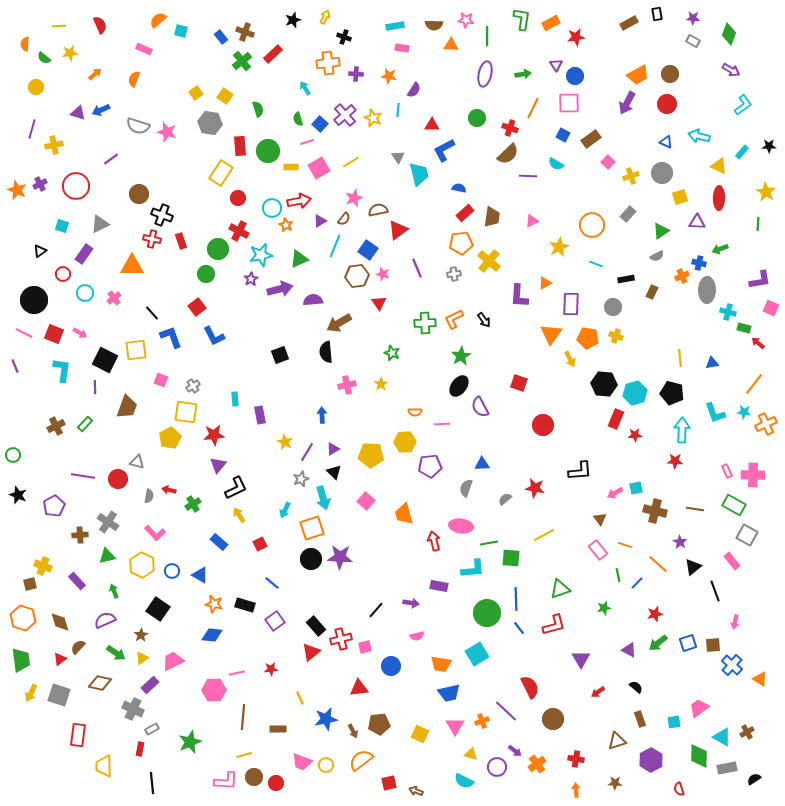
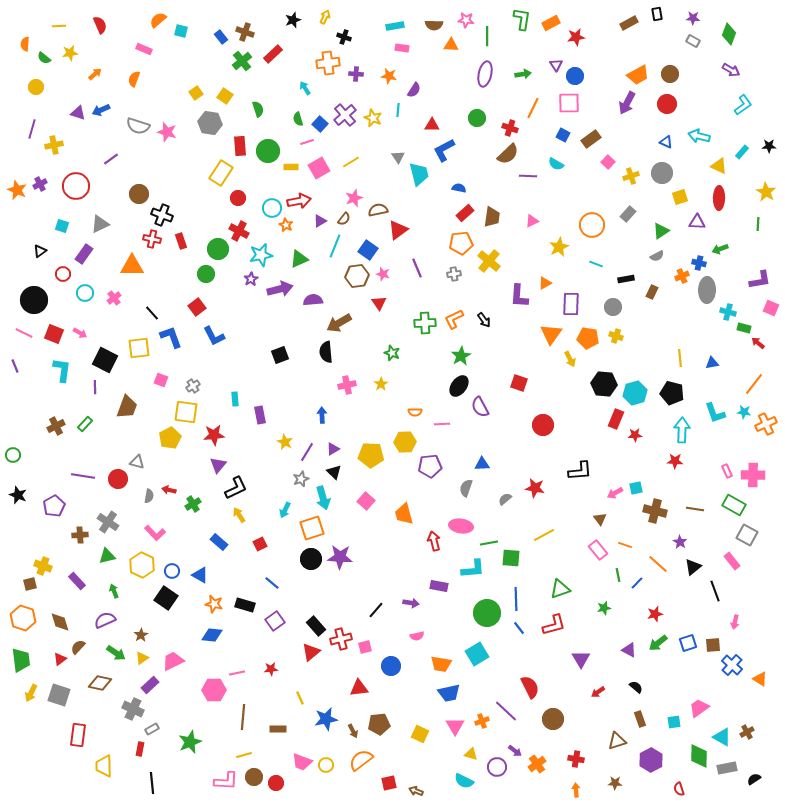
yellow square at (136, 350): moved 3 px right, 2 px up
black square at (158, 609): moved 8 px right, 11 px up
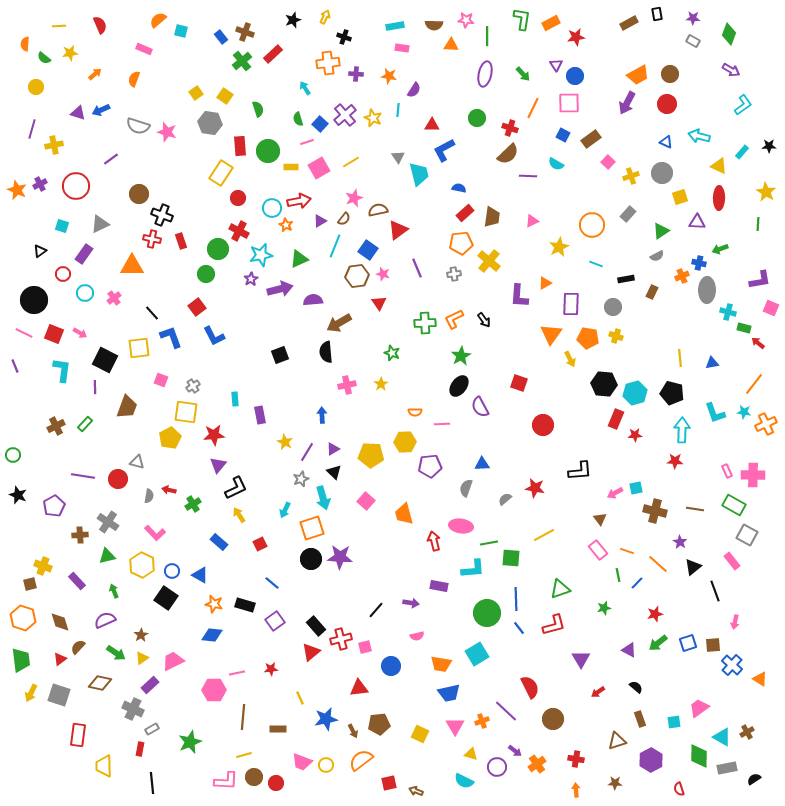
green arrow at (523, 74): rotated 56 degrees clockwise
orange line at (625, 545): moved 2 px right, 6 px down
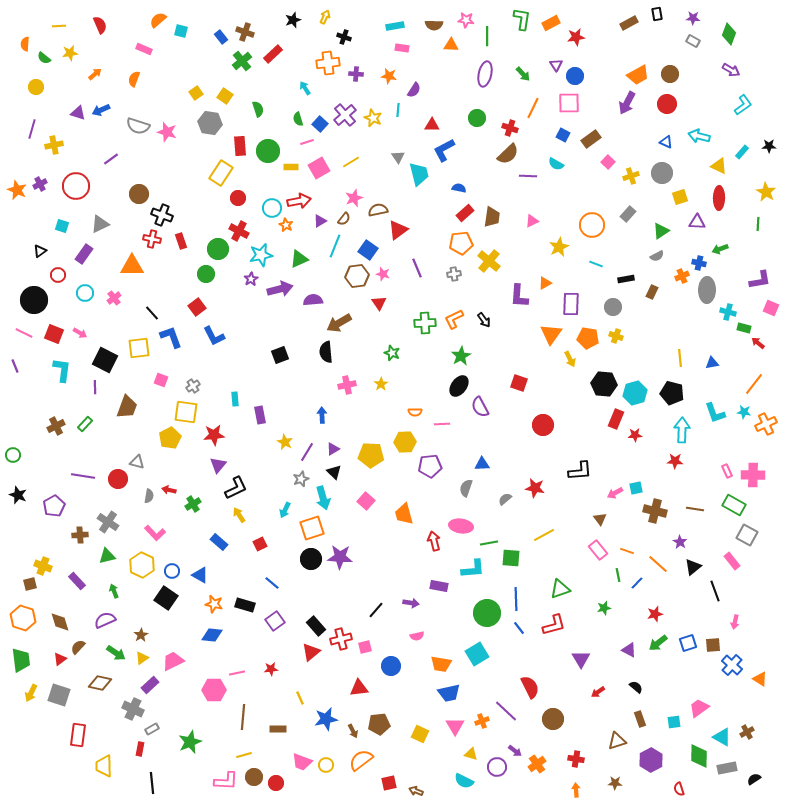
red circle at (63, 274): moved 5 px left, 1 px down
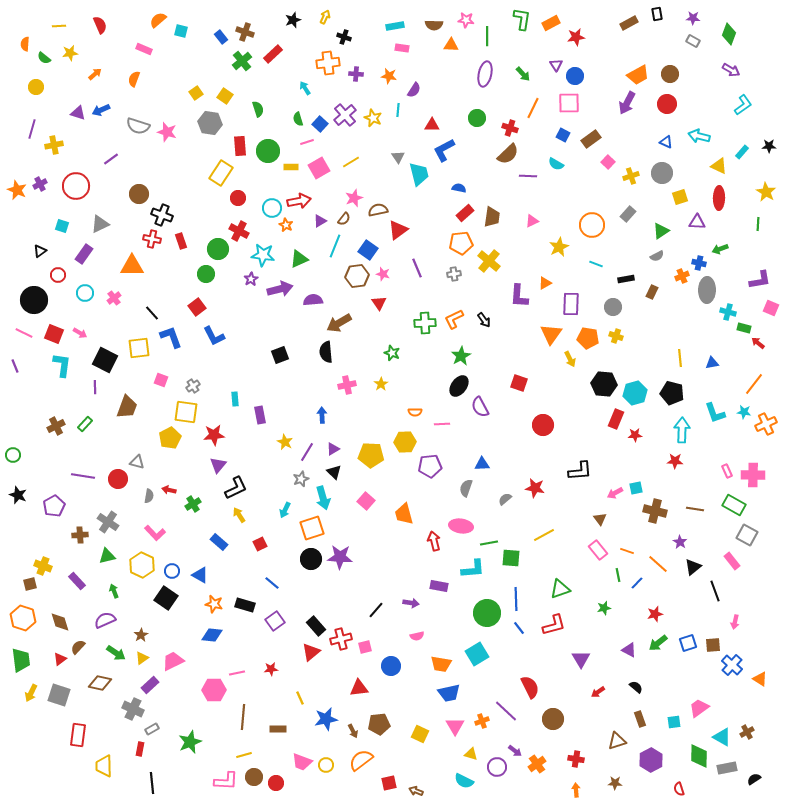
cyan star at (261, 255): moved 2 px right; rotated 20 degrees clockwise
cyan L-shape at (62, 370): moved 5 px up
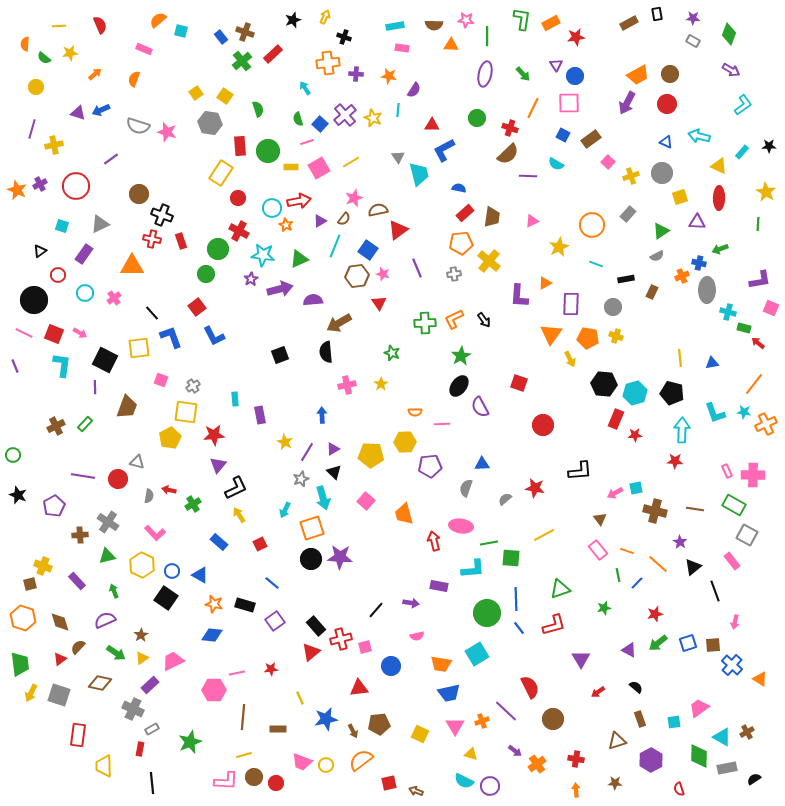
green trapezoid at (21, 660): moved 1 px left, 4 px down
purple circle at (497, 767): moved 7 px left, 19 px down
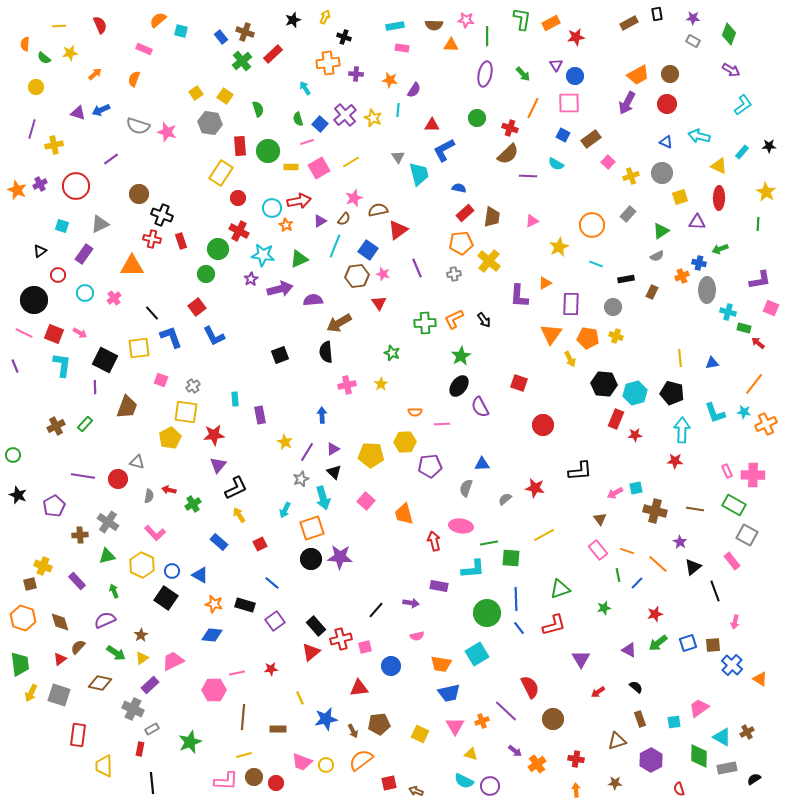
orange star at (389, 76): moved 1 px right, 4 px down
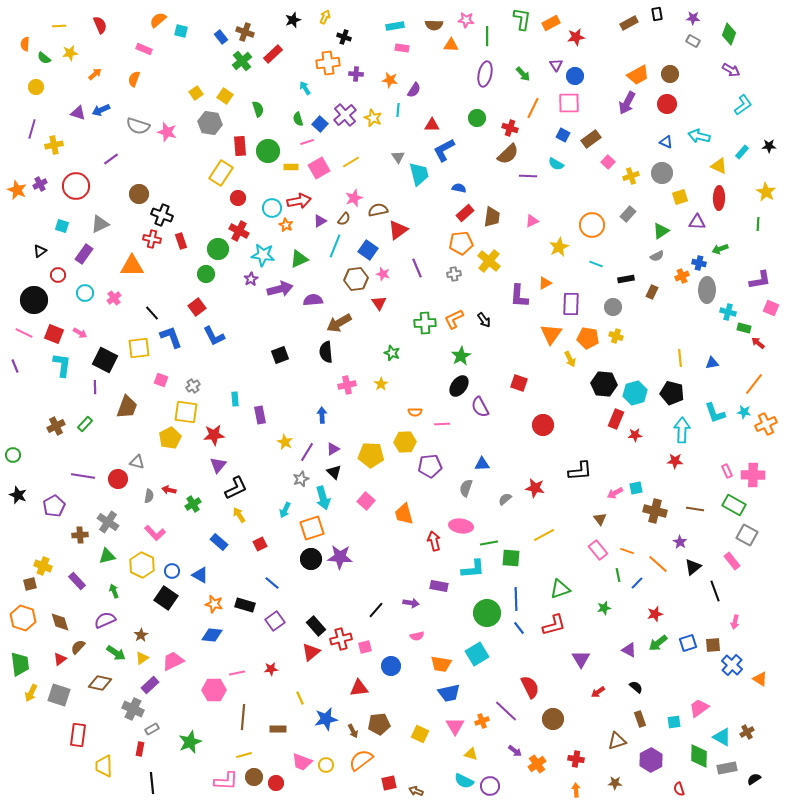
brown hexagon at (357, 276): moved 1 px left, 3 px down
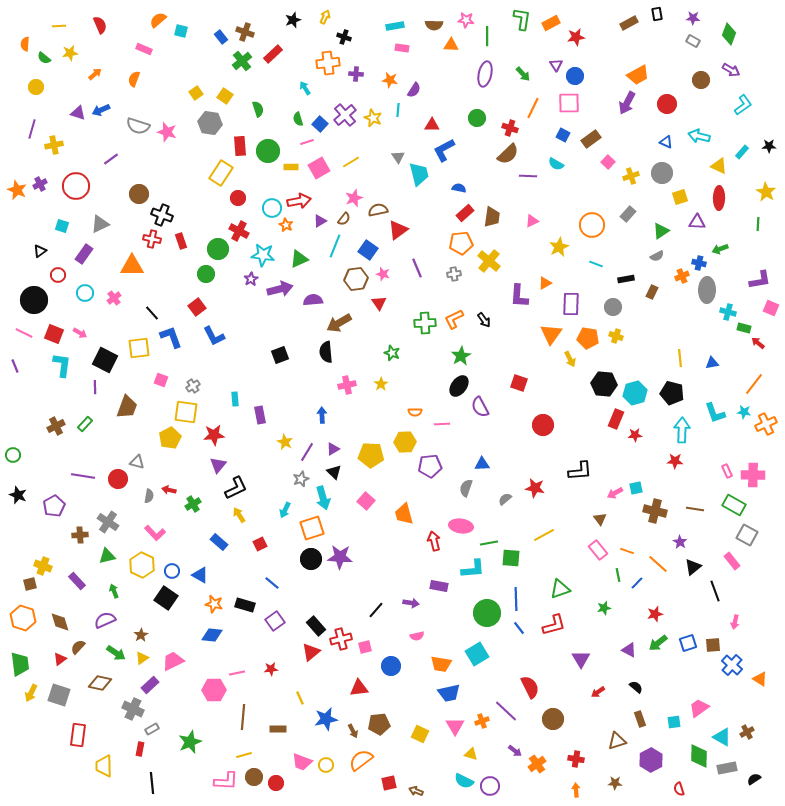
brown circle at (670, 74): moved 31 px right, 6 px down
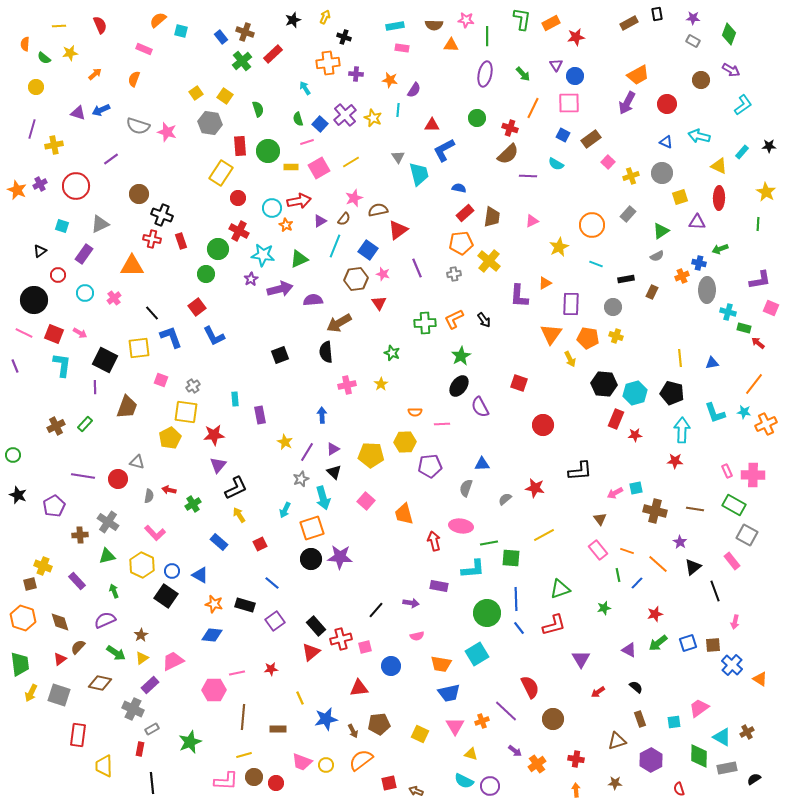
black square at (166, 598): moved 2 px up
